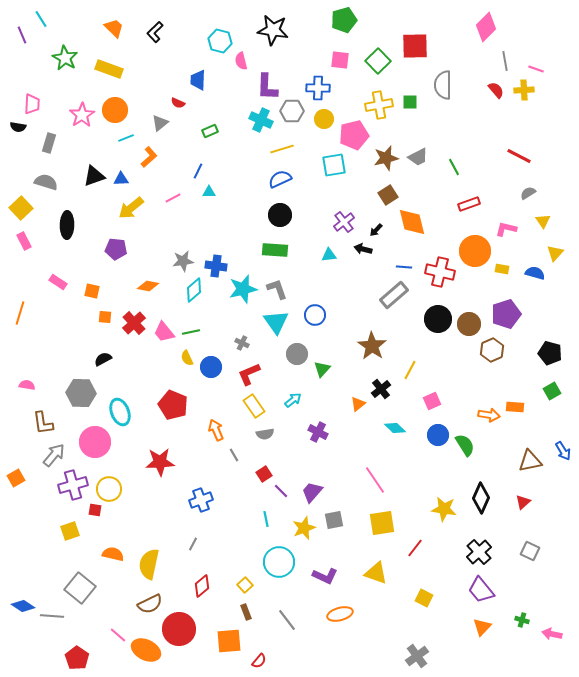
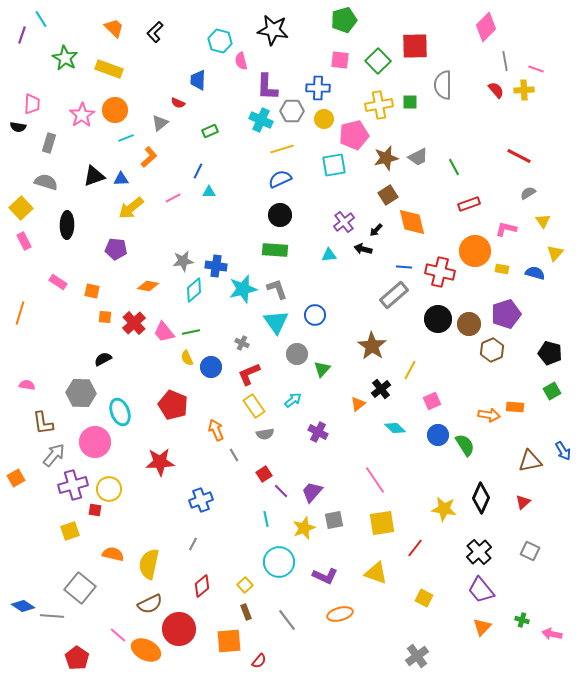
purple line at (22, 35): rotated 42 degrees clockwise
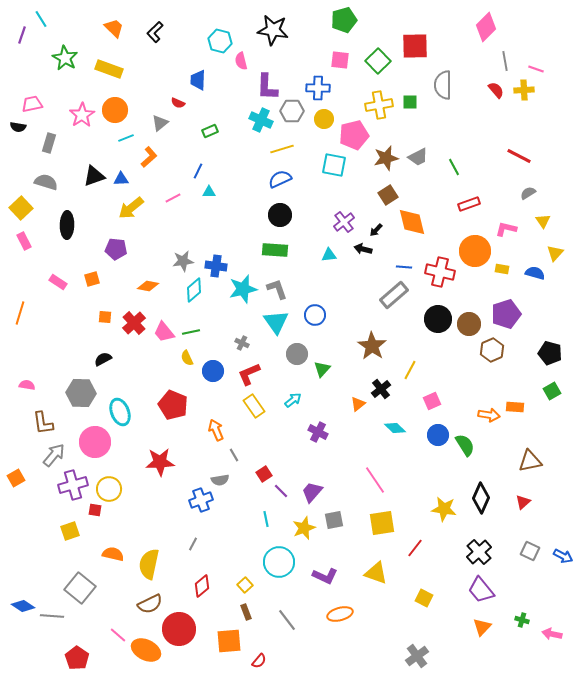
pink trapezoid at (32, 104): rotated 105 degrees counterclockwise
cyan square at (334, 165): rotated 20 degrees clockwise
orange square at (92, 291): moved 12 px up; rotated 28 degrees counterclockwise
blue circle at (211, 367): moved 2 px right, 4 px down
gray semicircle at (265, 434): moved 45 px left, 46 px down
blue arrow at (563, 451): moved 105 px down; rotated 30 degrees counterclockwise
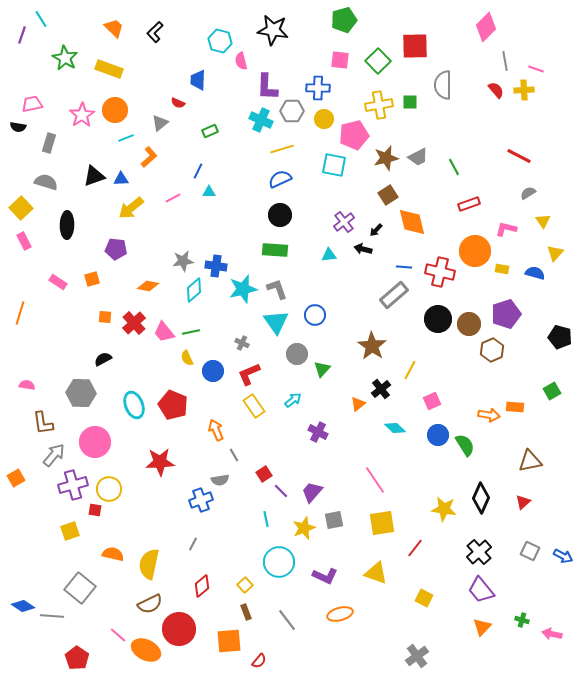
black pentagon at (550, 353): moved 10 px right, 16 px up
cyan ellipse at (120, 412): moved 14 px right, 7 px up
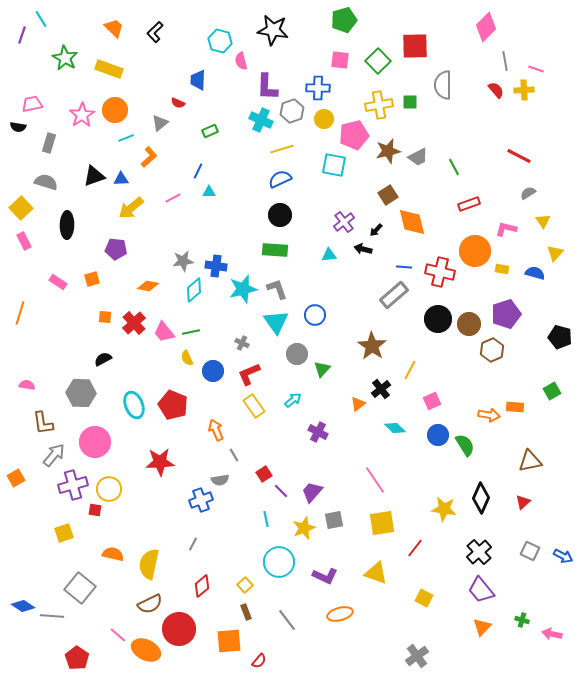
gray hexagon at (292, 111): rotated 20 degrees counterclockwise
brown star at (386, 158): moved 2 px right, 7 px up
yellow square at (70, 531): moved 6 px left, 2 px down
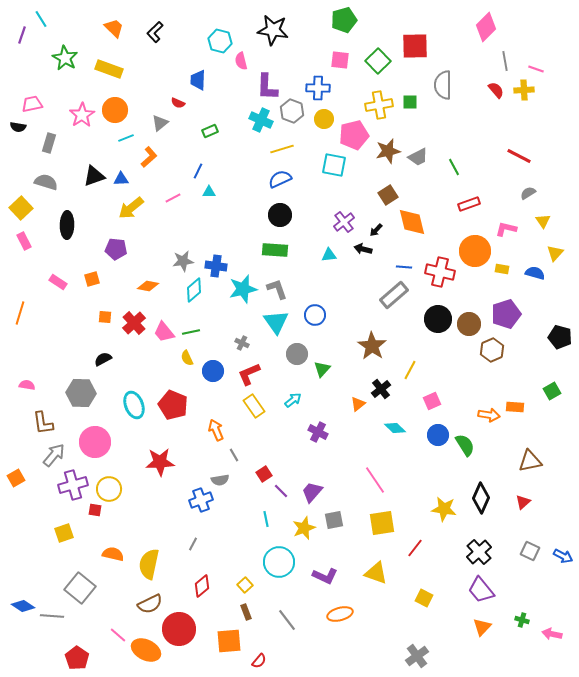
gray hexagon at (292, 111): rotated 20 degrees counterclockwise
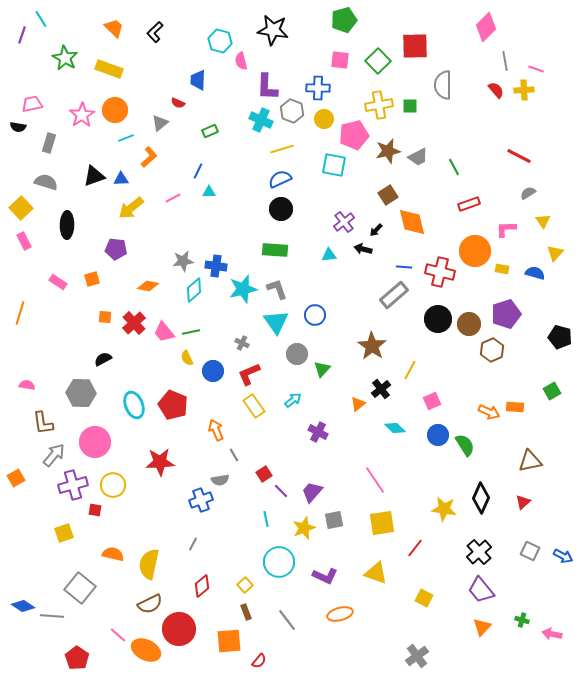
green square at (410, 102): moved 4 px down
black circle at (280, 215): moved 1 px right, 6 px up
pink L-shape at (506, 229): rotated 15 degrees counterclockwise
orange arrow at (489, 415): moved 3 px up; rotated 15 degrees clockwise
yellow circle at (109, 489): moved 4 px right, 4 px up
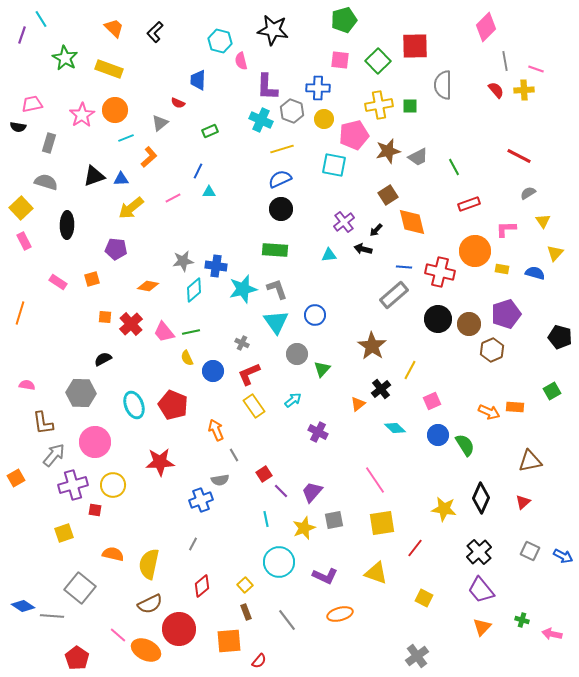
red cross at (134, 323): moved 3 px left, 1 px down
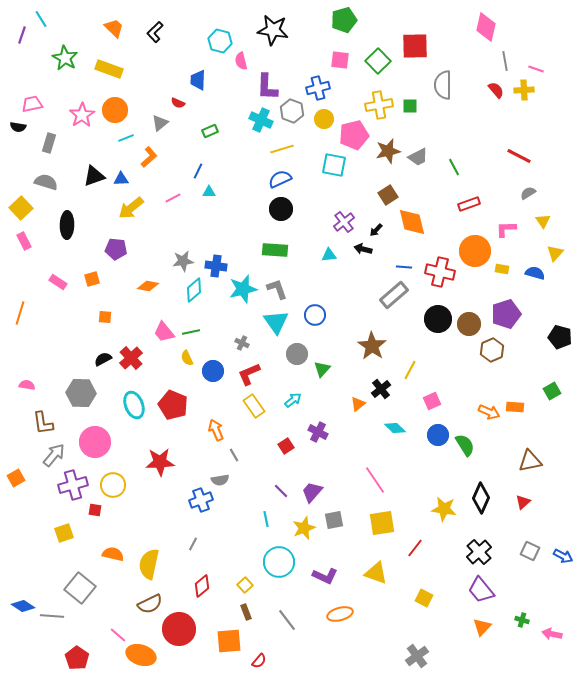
pink diamond at (486, 27): rotated 32 degrees counterclockwise
blue cross at (318, 88): rotated 15 degrees counterclockwise
red cross at (131, 324): moved 34 px down
red square at (264, 474): moved 22 px right, 28 px up
orange ellipse at (146, 650): moved 5 px left, 5 px down; rotated 8 degrees counterclockwise
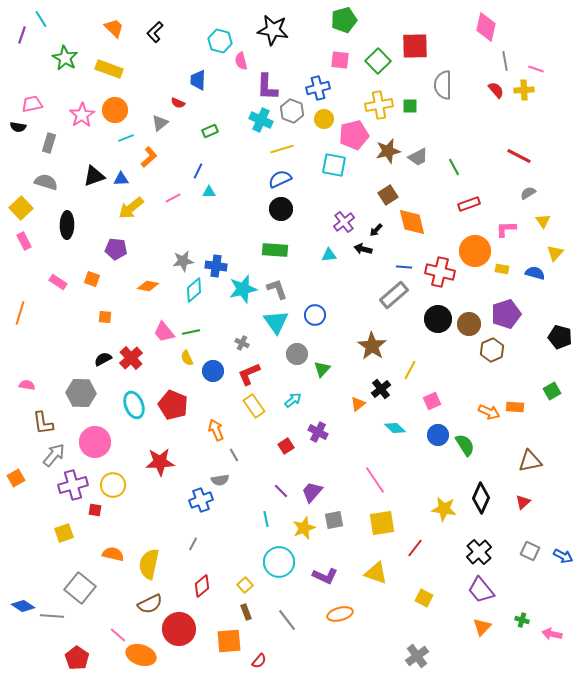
orange square at (92, 279): rotated 35 degrees clockwise
